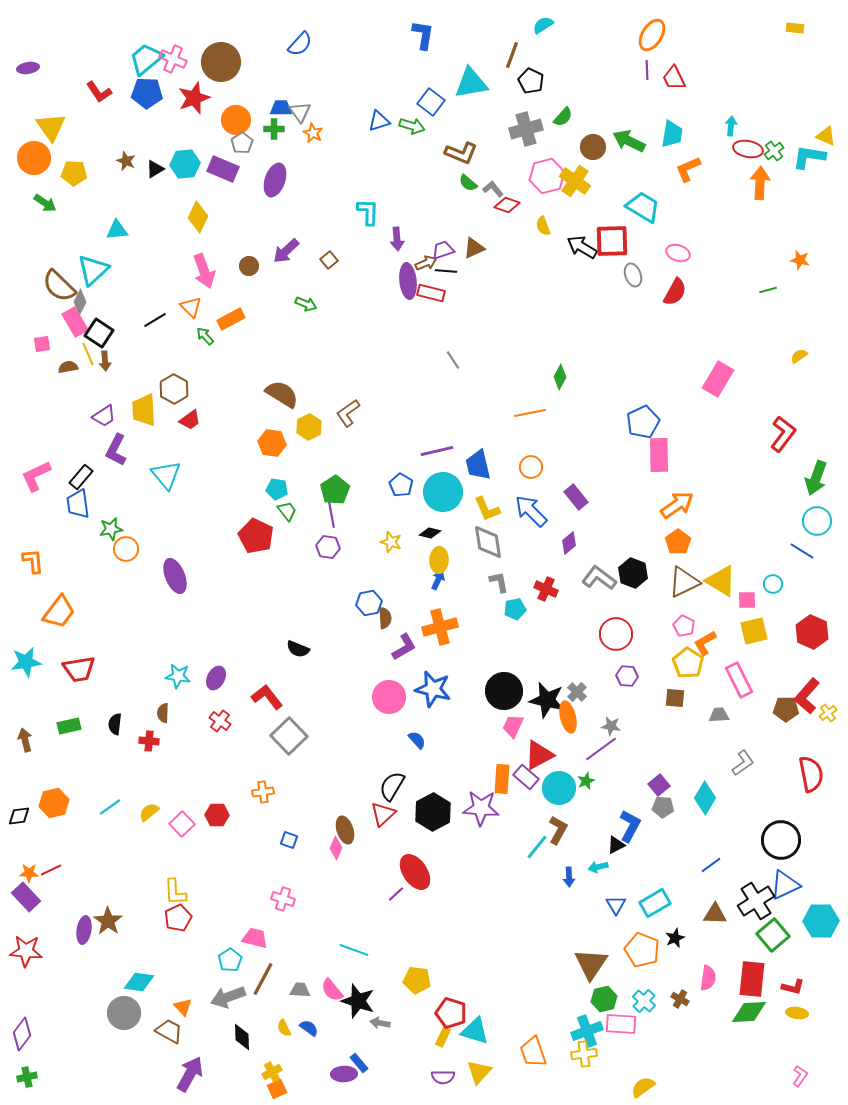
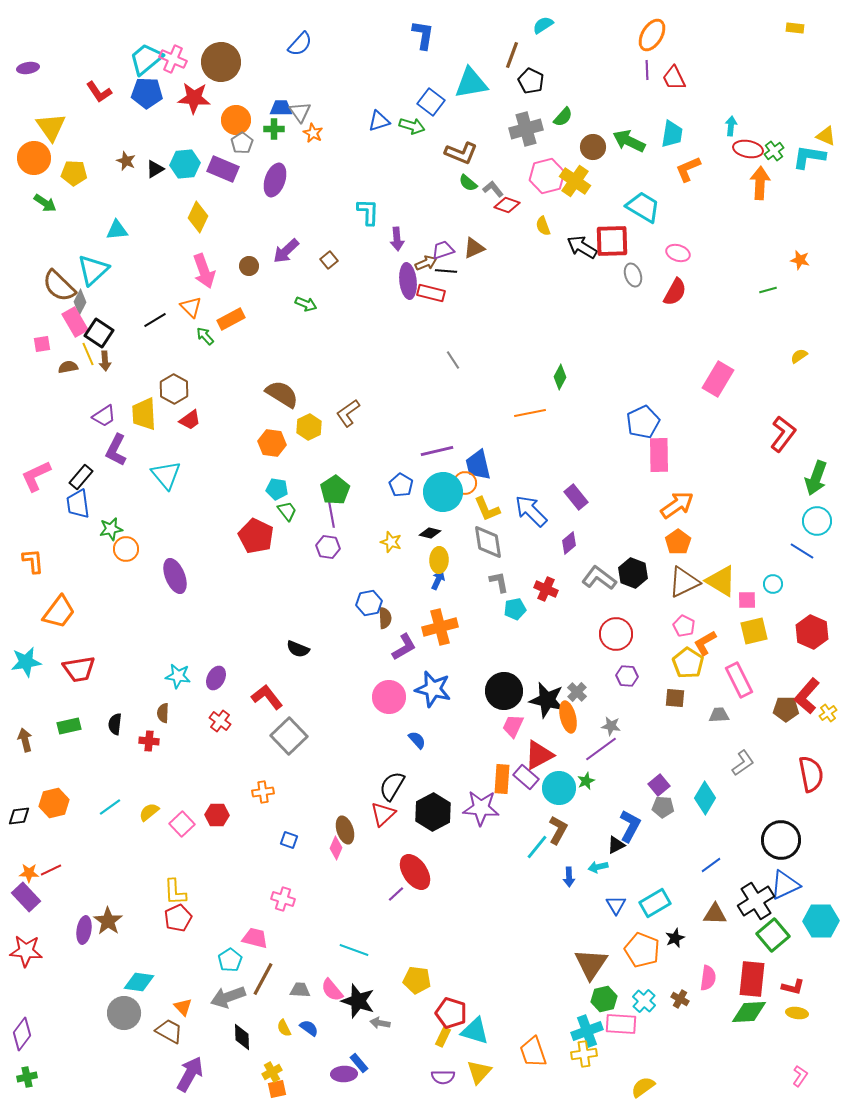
red star at (194, 98): rotated 24 degrees clockwise
yellow trapezoid at (144, 410): moved 4 px down
orange circle at (531, 467): moved 66 px left, 16 px down
orange square at (277, 1089): rotated 12 degrees clockwise
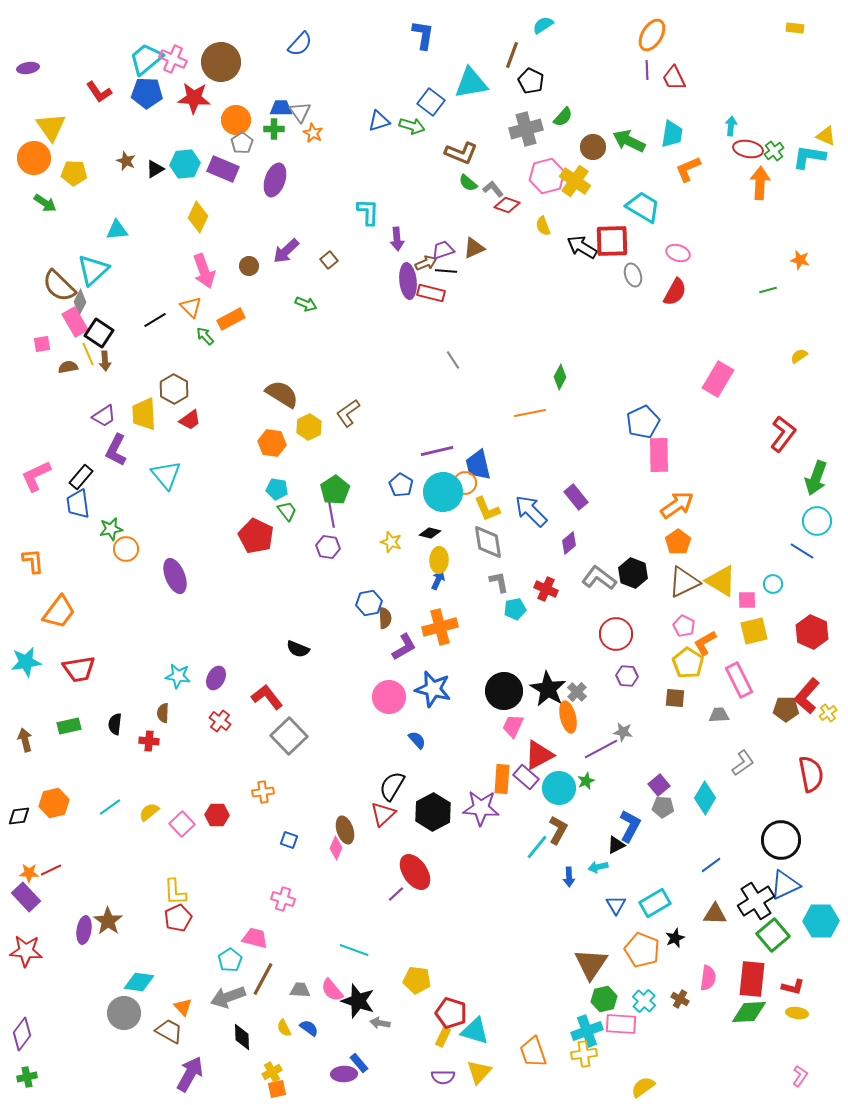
black star at (547, 700): moved 1 px right, 11 px up; rotated 18 degrees clockwise
gray star at (611, 726): moved 12 px right, 6 px down
purple line at (601, 749): rotated 8 degrees clockwise
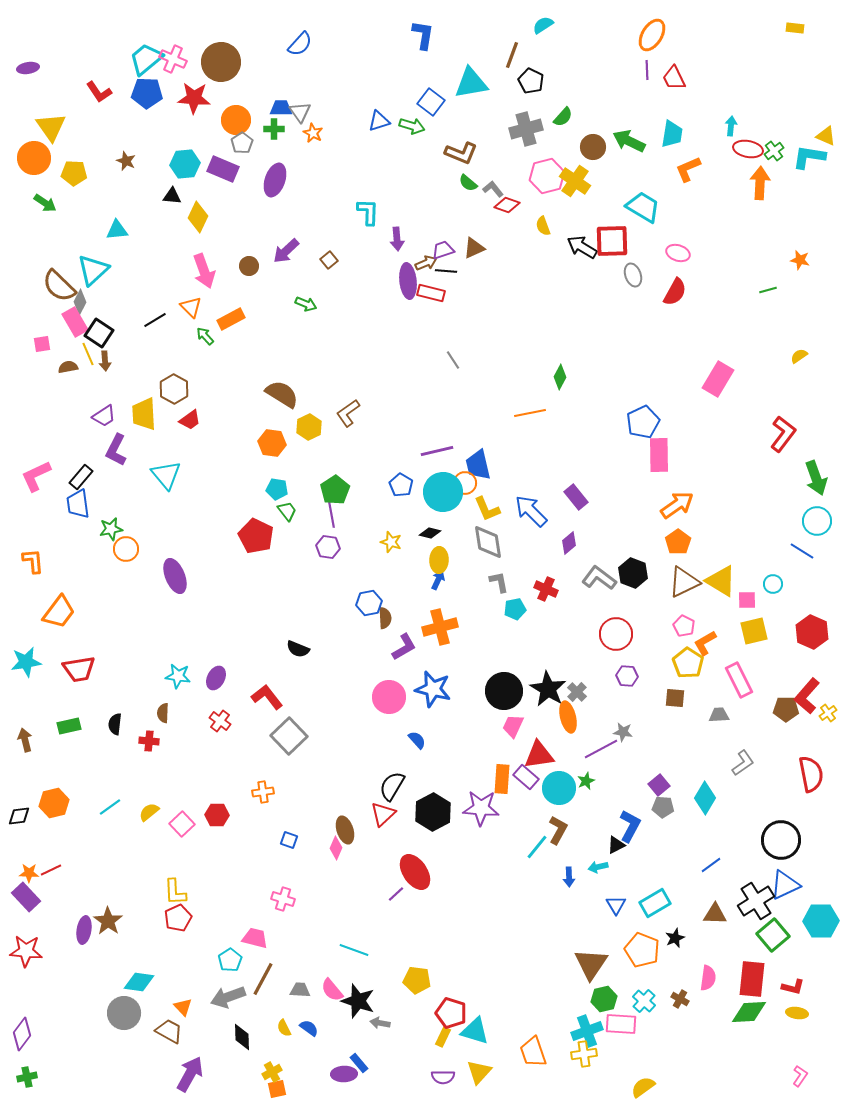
black triangle at (155, 169): moved 17 px right, 27 px down; rotated 36 degrees clockwise
green arrow at (816, 478): rotated 40 degrees counterclockwise
red triangle at (539, 755): rotated 20 degrees clockwise
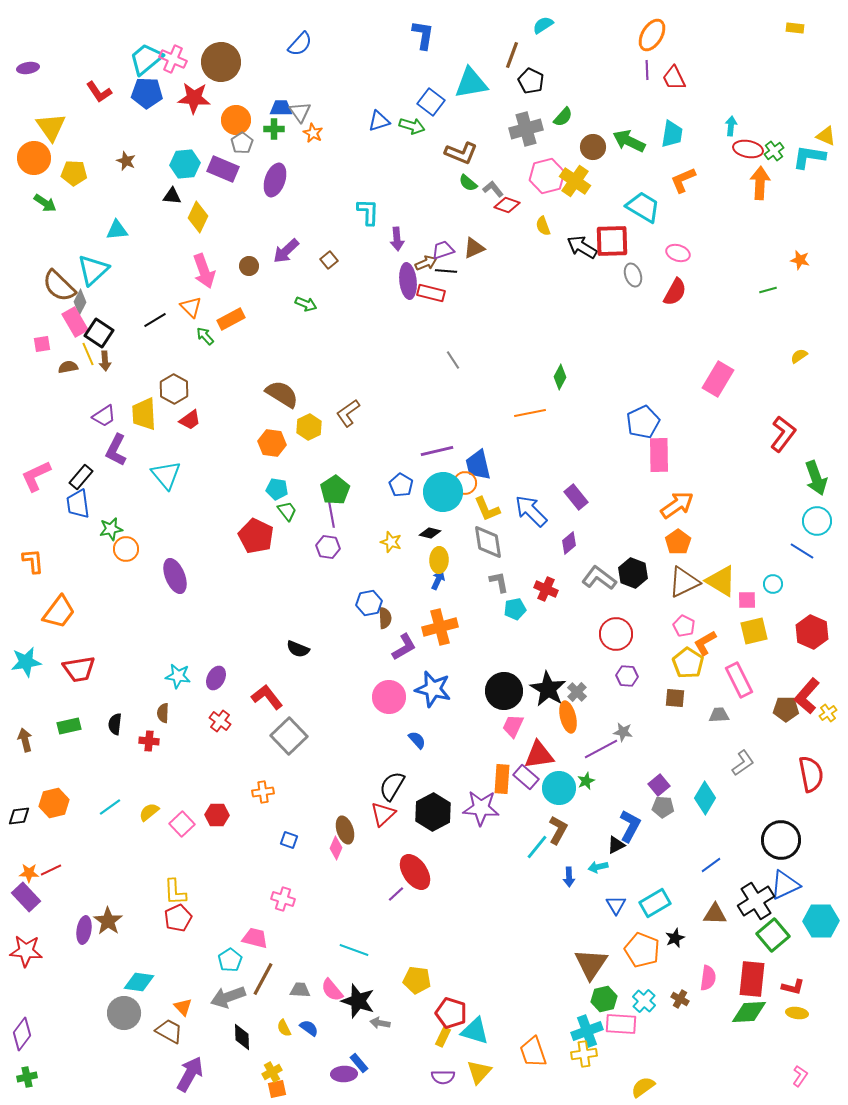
orange L-shape at (688, 169): moved 5 px left, 11 px down
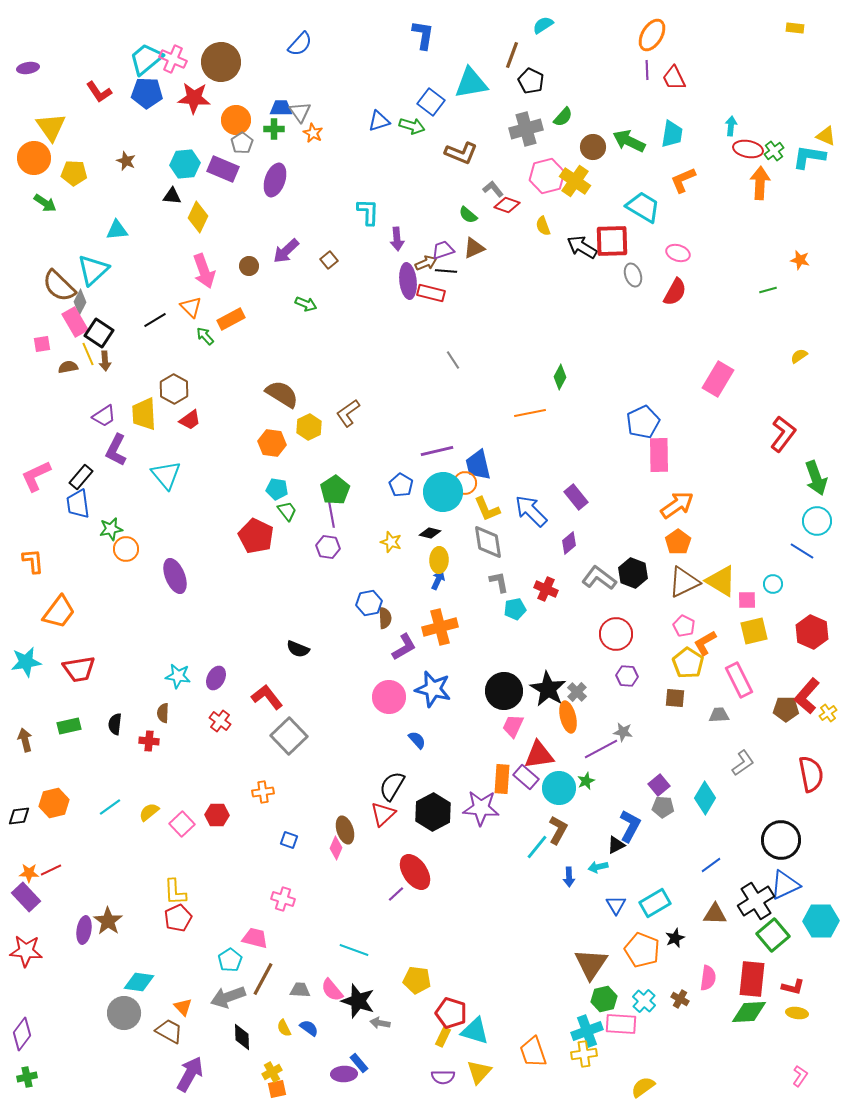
green semicircle at (468, 183): moved 32 px down
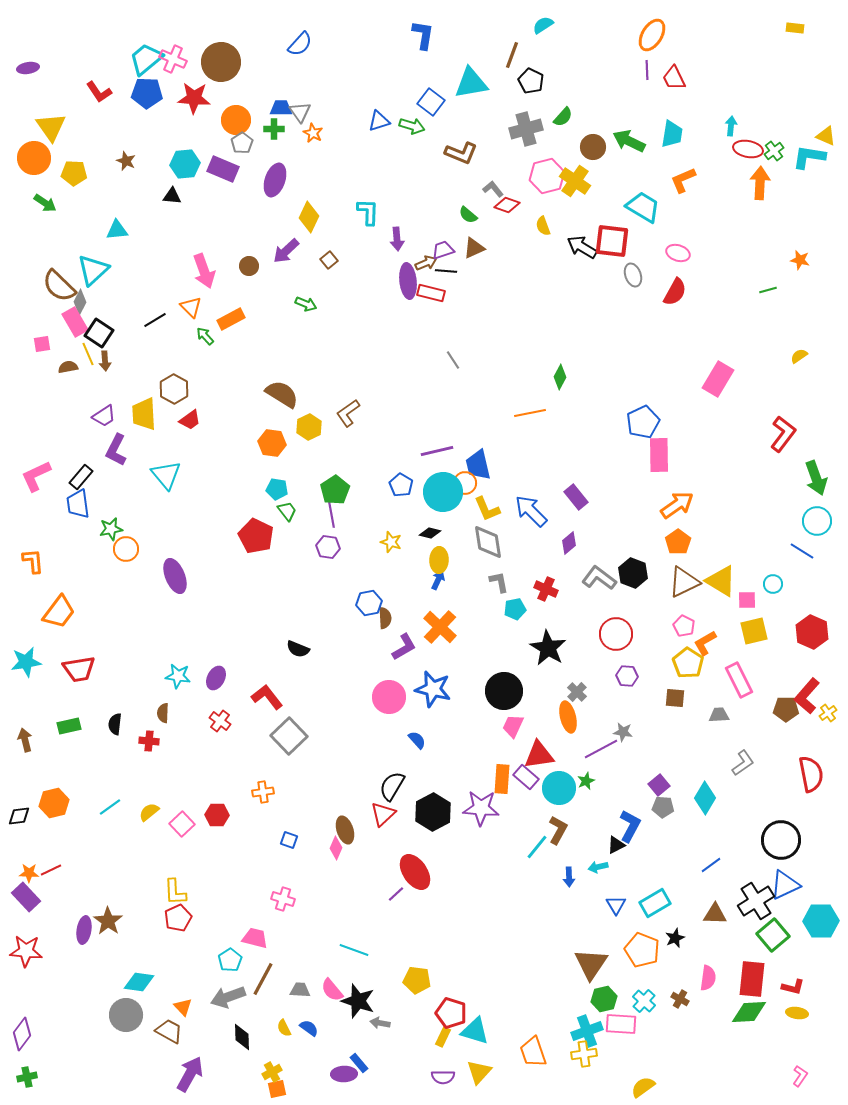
yellow diamond at (198, 217): moved 111 px right
red square at (612, 241): rotated 9 degrees clockwise
orange cross at (440, 627): rotated 32 degrees counterclockwise
black star at (548, 689): moved 41 px up
gray circle at (124, 1013): moved 2 px right, 2 px down
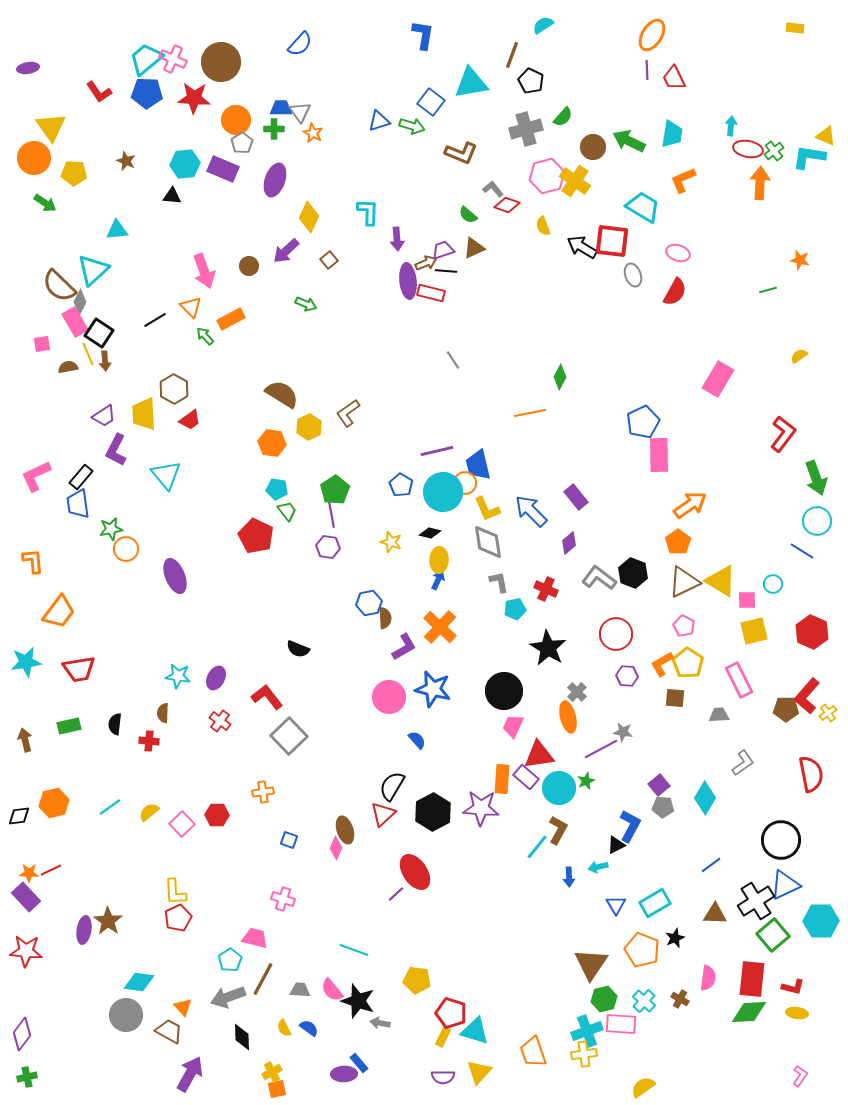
orange arrow at (677, 505): moved 13 px right
orange L-shape at (705, 643): moved 43 px left, 21 px down
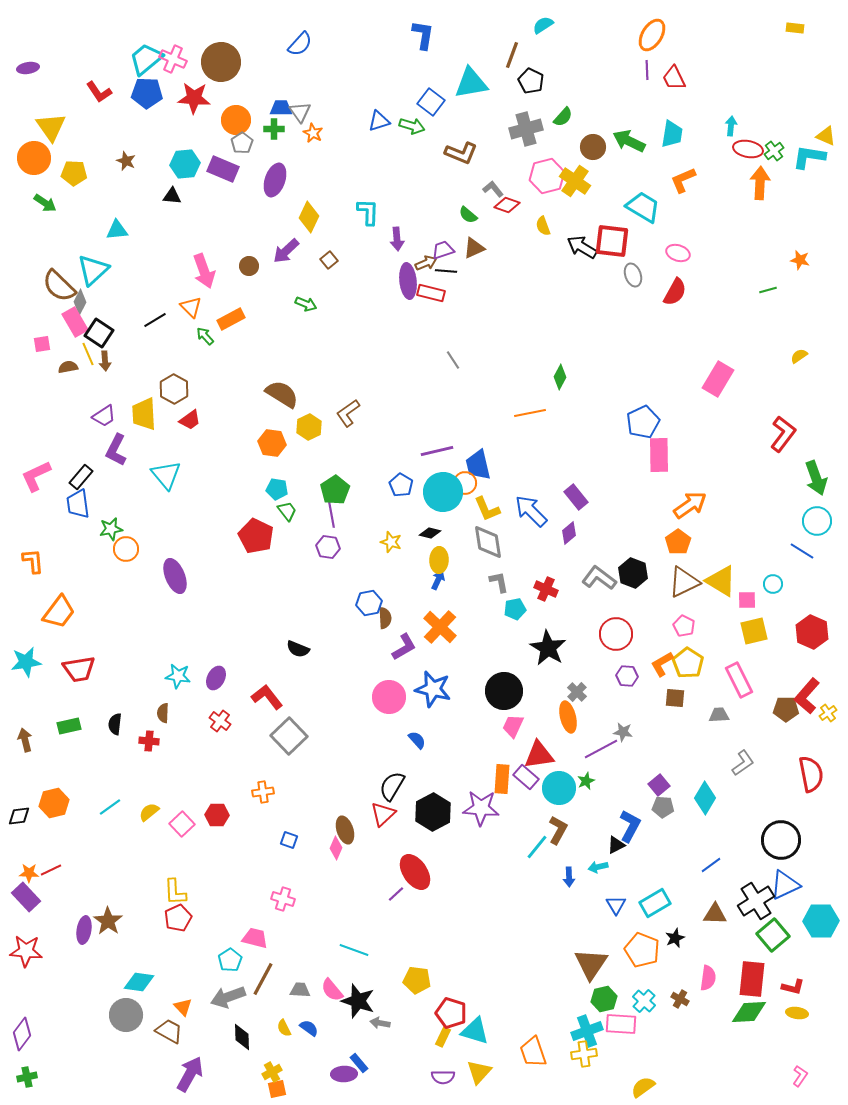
purple diamond at (569, 543): moved 10 px up
